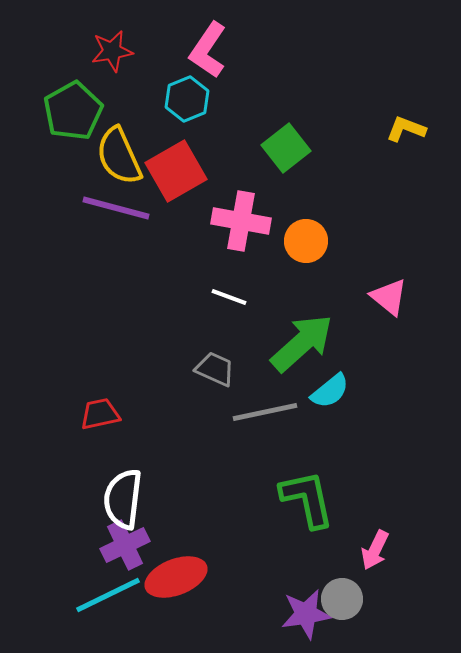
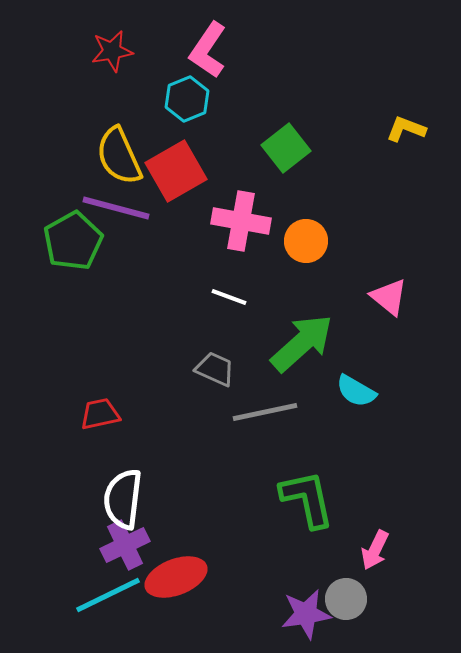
green pentagon: moved 130 px down
cyan semicircle: moved 26 px right; rotated 69 degrees clockwise
gray circle: moved 4 px right
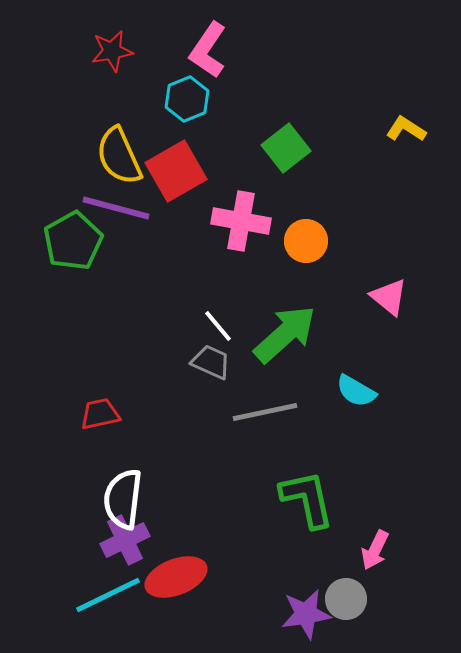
yellow L-shape: rotated 12 degrees clockwise
white line: moved 11 px left, 29 px down; rotated 30 degrees clockwise
green arrow: moved 17 px left, 9 px up
gray trapezoid: moved 4 px left, 7 px up
purple cross: moved 5 px up
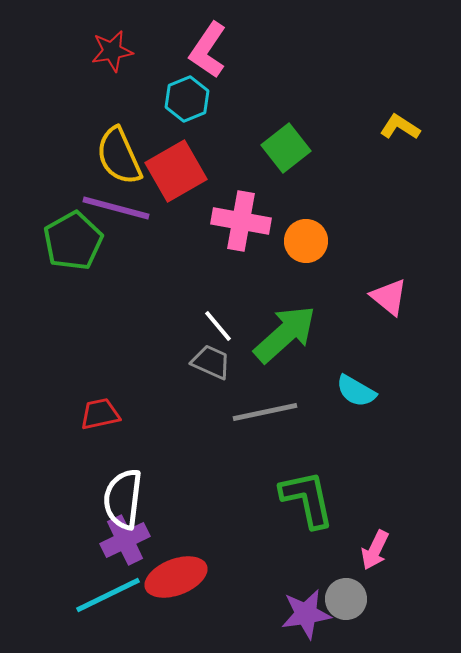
yellow L-shape: moved 6 px left, 2 px up
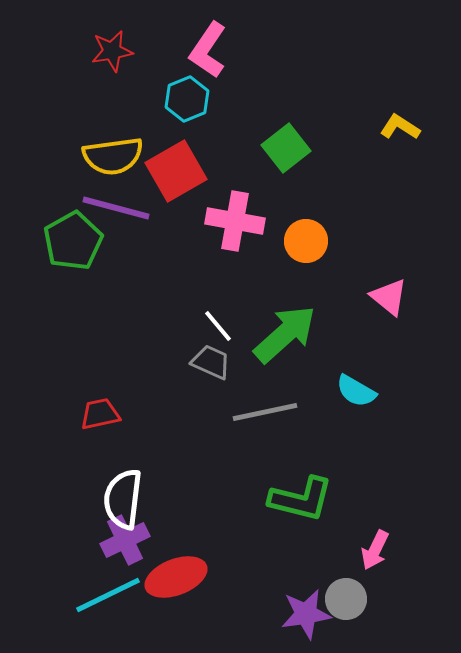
yellow semicircle: moved 6 px left; rotated 74 degrees counterclockwise
pink cross: moved 6 px left
green L-shape: moved 6 px left; rotated 116 degrees clockwise
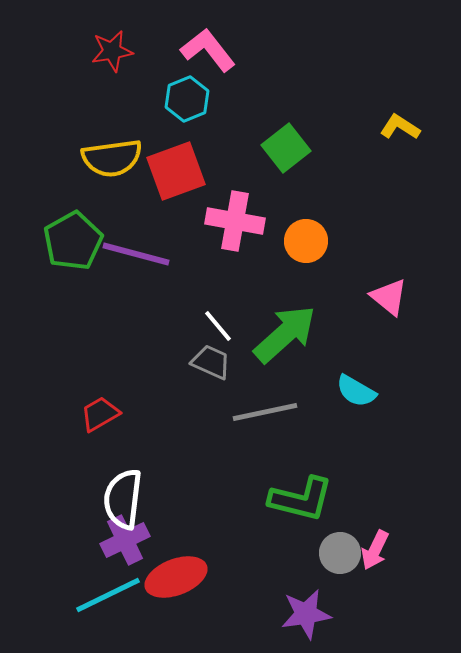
pink L-shape: rotated 108 degrees clockwise
yellow semicircle: moved 1 px left, 2 px down
red square: rotated 10 degrees clockwise
purple line: moved 20 px right, 46 px down
red trapezoid: rotated 18 degrees counterclockwise
gray circle: moved 6 px left, 46 px up
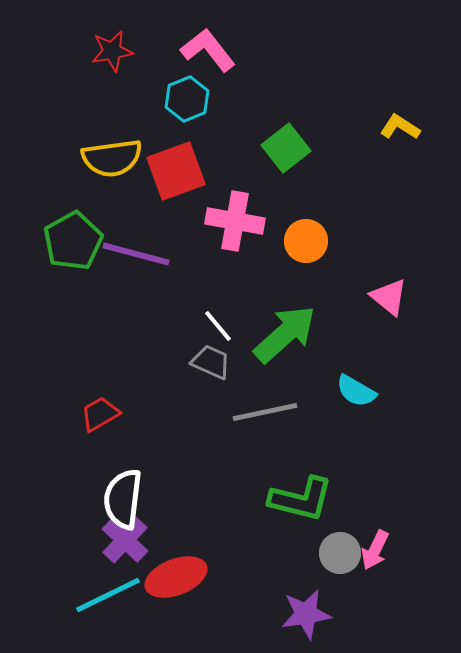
purple cross: rotated 21 degrees counterclockwise
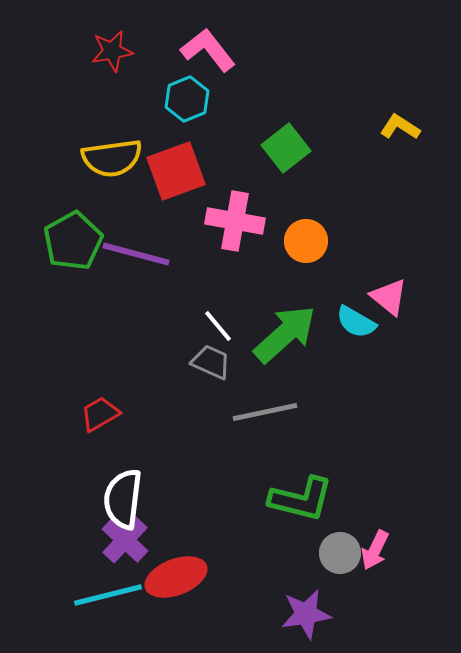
cyan semicircle: moved 69 px up
cyan line: rotated 12 degrees clockwise
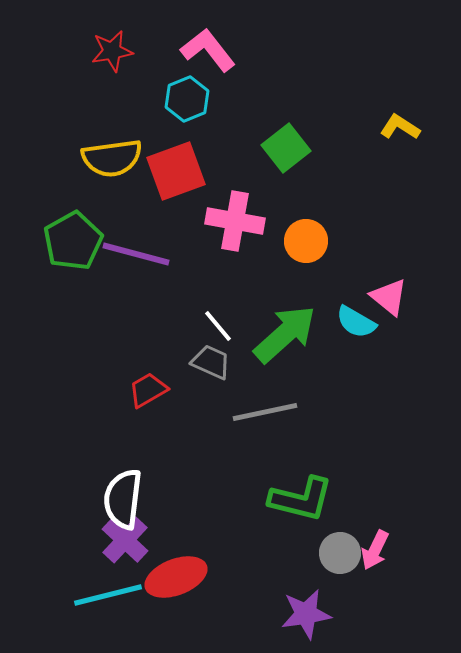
red trapezoid: moved 48 px right, 24 px up
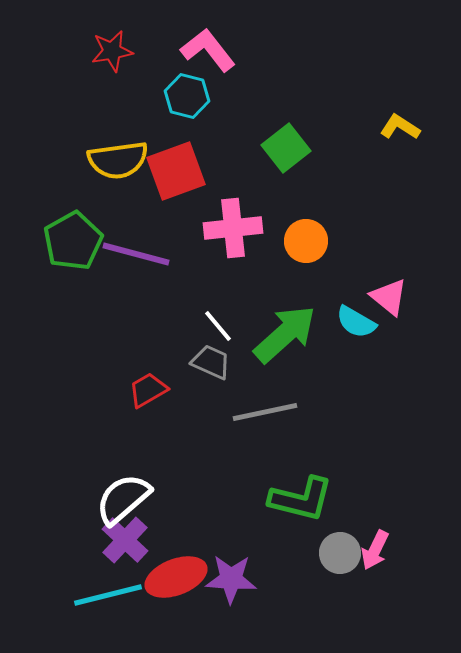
cyan hexagon: moved 3 px up; rotated 24 degrees counterclockwise
yellow semicircle: moved 6 px right, 2 px down
pink cross: moved 2 px left, 7 px down; rotated 16 degrees counterclockwise
white semicircle: rotated 42 degrees clockwise
purple star: moved 75 px left, 35 px up; rotated 12 degrees clockwise
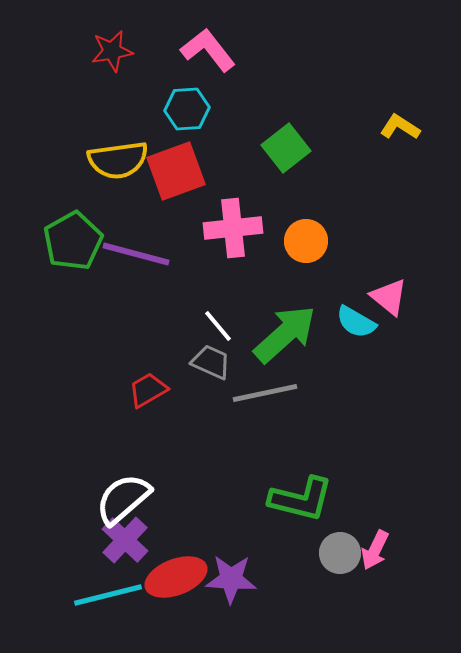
cyan hexagon: moved 13 px down; rotated 18 degrees counterclockwise
gray line: moved 19 px up
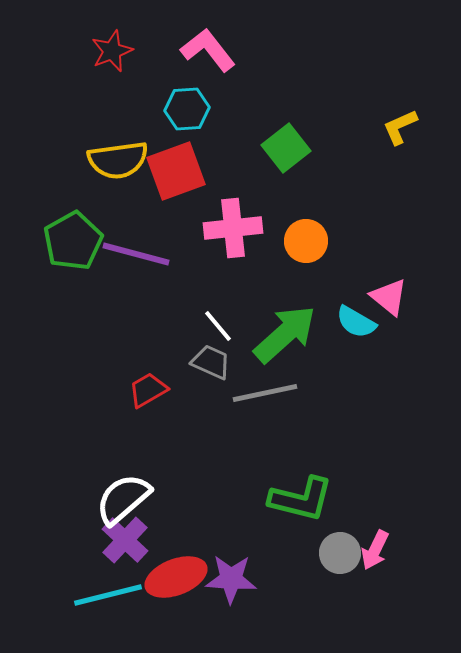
red star: rotated 12 degrees counterclockwise
yellow L-shape: rotated 57 degrees counterclockwise
